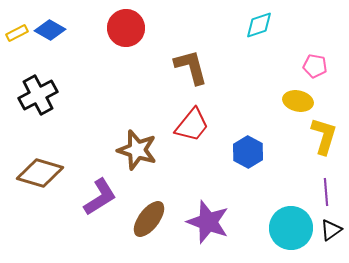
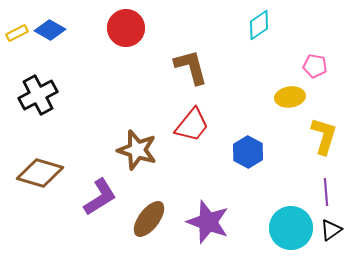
cyan diamond: rotated 16 degrees counterclockwise
yellow ellipse: moved 8 px left, 4 px up; rotated 20 degrees counterclockwise
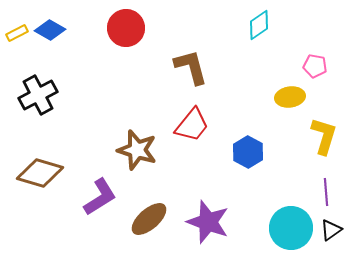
brown ellipse: rotated 12 degrees clockwise
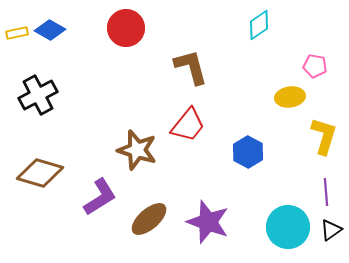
yellow rectangle: rotated 15 degrees clockwise
red trapezoid: moved 4 px left
cyan circle: moved 3 px left, 1 px up
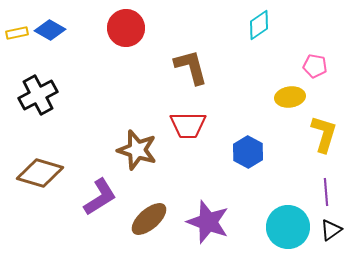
red trapezoid: rotated 51 degrees clockwise
yellow L-shape: moved 2 px up
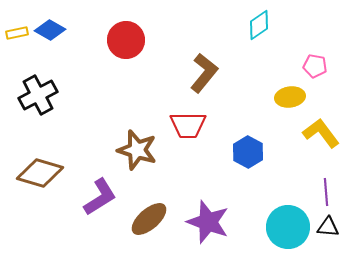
red circle: moved 12 px down
brown L-shape: moved 13 px right, 6 px down; rotated 54 degrees clockwise
yellow L-shape: moved 3 px left, 1 px up; rotated 54 degrees counterclockwise
black triangle: moved 3 px left, 3 px up; rotated 40 degrees clockwise
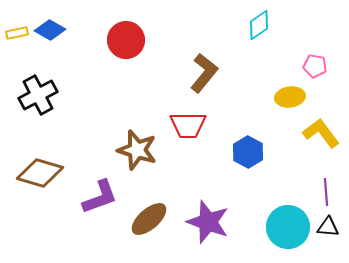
purple L-shape: rotated 12 degrees clockwise
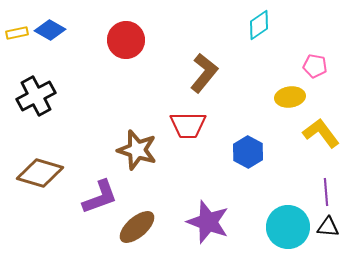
black cross: moved 2 px left, 1 px down
brown ellipse: moved 12 px left, 8 px down
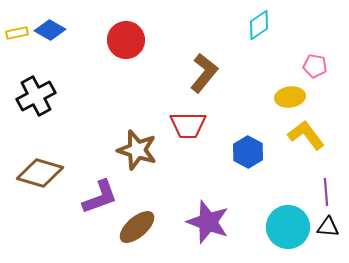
yellow L-shape: moved 15 px left, 2 px down
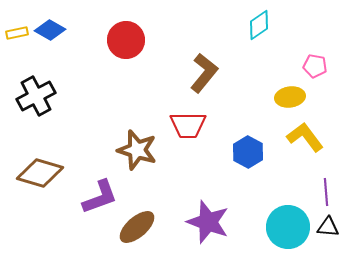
yellow L-shape: moved 1 px left, 2 px down
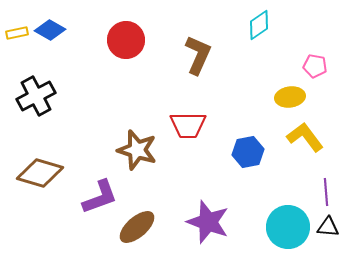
brown L-shape: moved 6 px left, 18 px up; rotated 15 degrees counterclockwise
blue hexagon: rotated 20 degrees clockwise
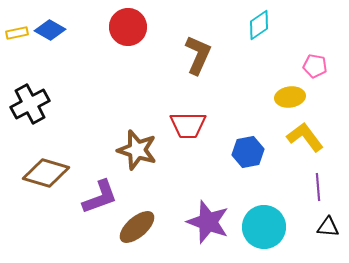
red circle: moved 2 px right, 13 px up
black cross: moved 6 px left, 8 px down
brown diamond: moved 6 px right
purple line: moved 8 px left, 5 px up
cyan circle: moved 24 px left
